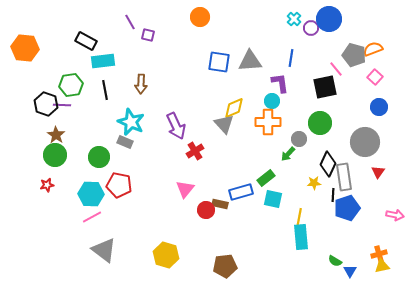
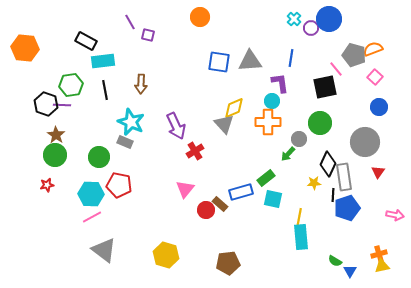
brown rectangle at (220, 204): rotated 28 degrees clockwise
brown pentagon at (225, 266): moved 3 px right, 3 px up
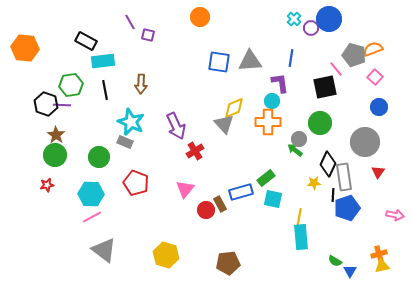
green arrow at (288, 154): moved 7 px right, 4 px up; rotated 84 degrees clockwise
red pentagon at (119, 185): moved 17 px right, 2 px up; rotated 10 degrees clockwise
brown rectangle at (220, 204): rotated 21 degrees clockwise
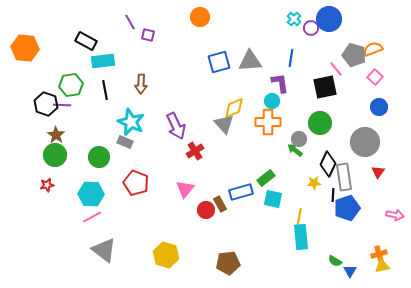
blue square at (219, 62): rotated 25 degrees counterclockwise
